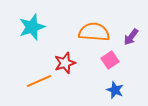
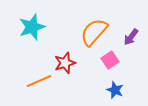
orange semicircle: rotated 52 degrees counterclockwise
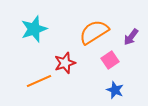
cyan star: moved 2 px right, 2 px down
orange semicircle: rotated 16 degrees clockwise
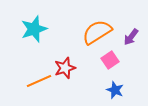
orange semicircle: moved 3 px right
red star: moved 5 px down
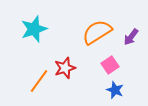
pink square: moved 5 px down
orange line: rotated 30 degrees counterclockwise
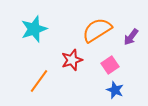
orange semicircle: moved 2 px up
red star: moved 7 px right, 8 px up
